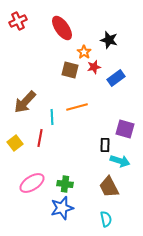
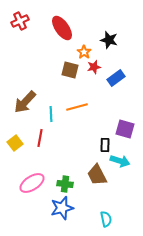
red cross: moved 2 px right
cyan line: moved 1 px left, 3 px up
brown trapezoid: moved 12 px left, 12 px up
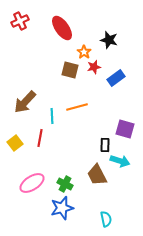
cyan line: moved 1 px right, 2 px down
green cross: rotated 21 degrees clockwise
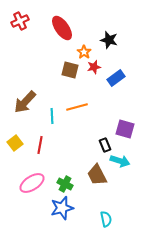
red line: moved 7 px down
black rectangle: rotated 24 degrees counterclockwise
